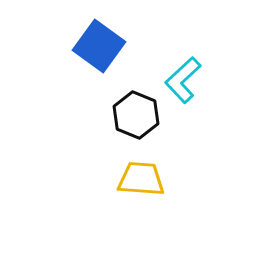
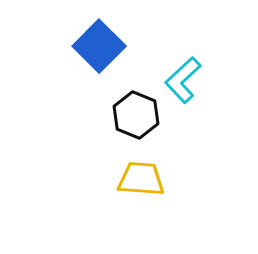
blue square: rotated 9 degrees clockwise
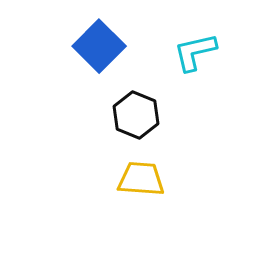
cyan L-shape: moved 12 px right, 28 px up; rotated 30 degrees clockwise
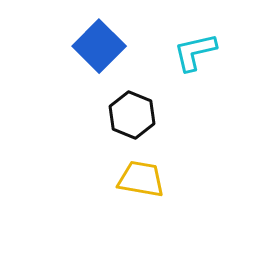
black hexagon: moved 4 px left
yellow trapezoid: rotated 6 degrees clockwise
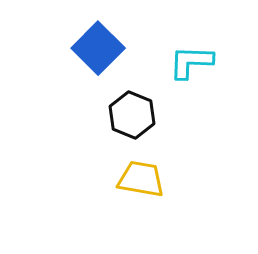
blue square: moved 1 px left, 2 px down
cyan L-shape: moved 4 px left, 10 px down; rotated 15 degrees clockwise
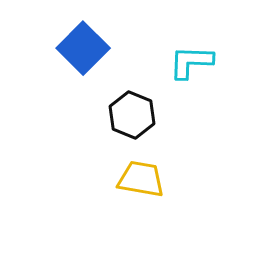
blue square: moved 15 px left
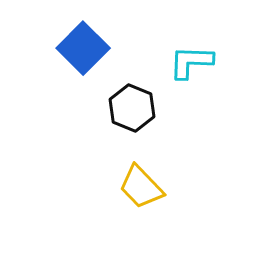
black hexagon: moved 7 px up
yellow trapezoid: moved 8 px down; rotated 144 degrees counterclockwise
